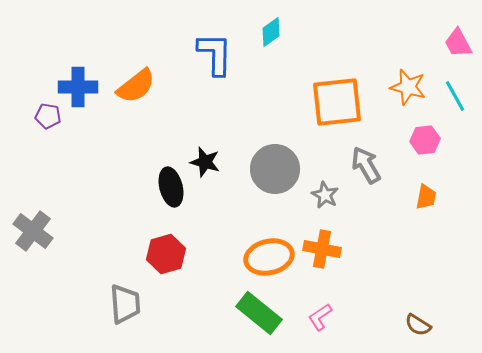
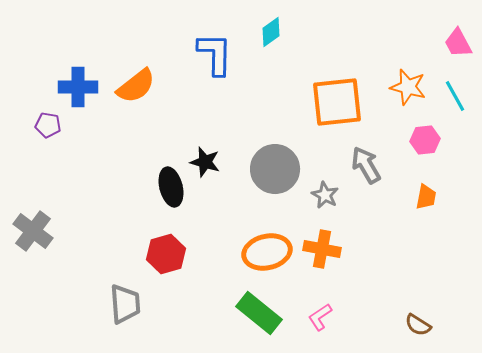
purple pentagon: moved 9 px down
orange ellipse: moved 2 px left, 5 px up
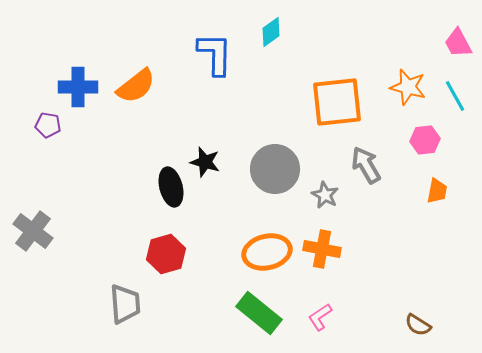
orange trapezoid: moved 11 px right, 6 px up
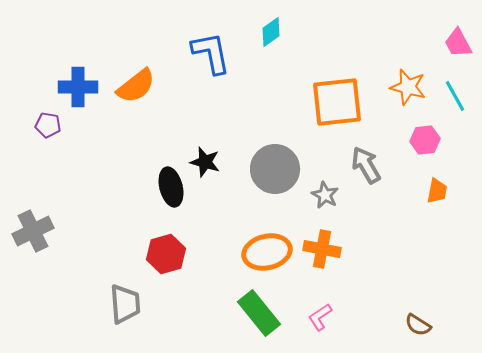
blue L-shape: moved 4 px left, 1 px up; rotated 12 degrees counterclockwise
gray cross: rotated 27 degrees clockwise
green rectangle: rotated 12 degrees clockwise
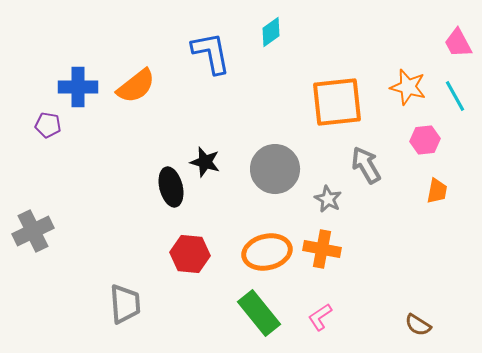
gray star: moved 3 px right, 4 px down
red hexagon: moved 24 px right; rotated 21 degrees clockwise
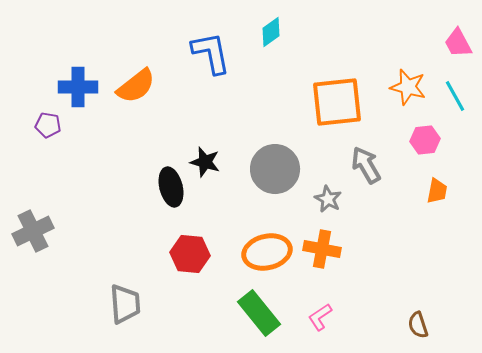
brown semicircle: rotated 40 degrees clockwise
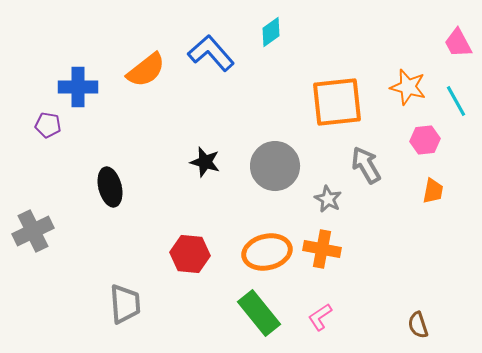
blue L-shape: rotated 30 degrees counterclockwise
orange semicircle: moved 10 px right, 16 px up
cyan line: moved 1 px right, 5 px down
gray circle: moved 3 px up
black ellipse: moved 61 px left
orange trapezoid: moved 4 px left
